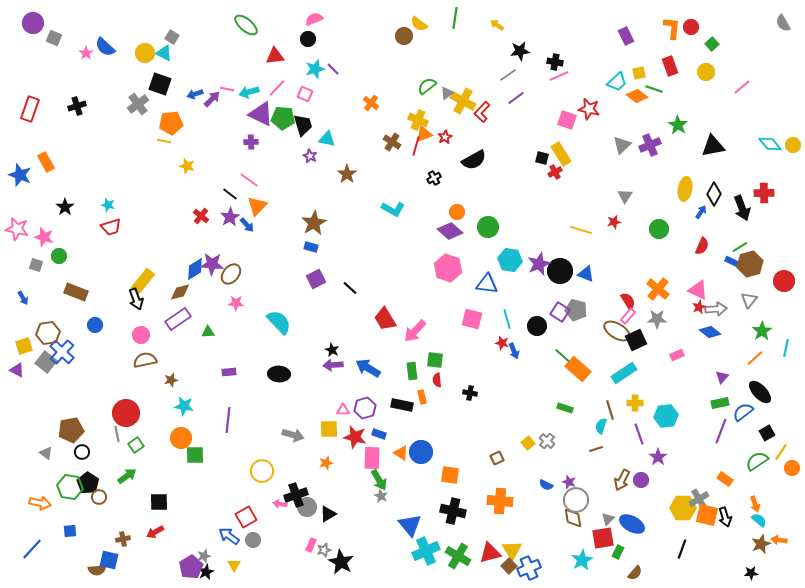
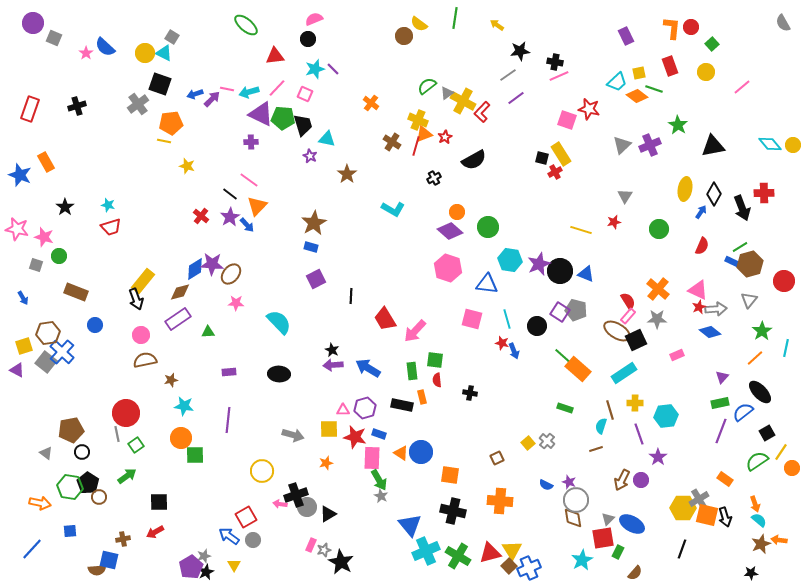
black line at (350, 288): moved 1 px right, 8 px down; rotated 49 degrees clockwise
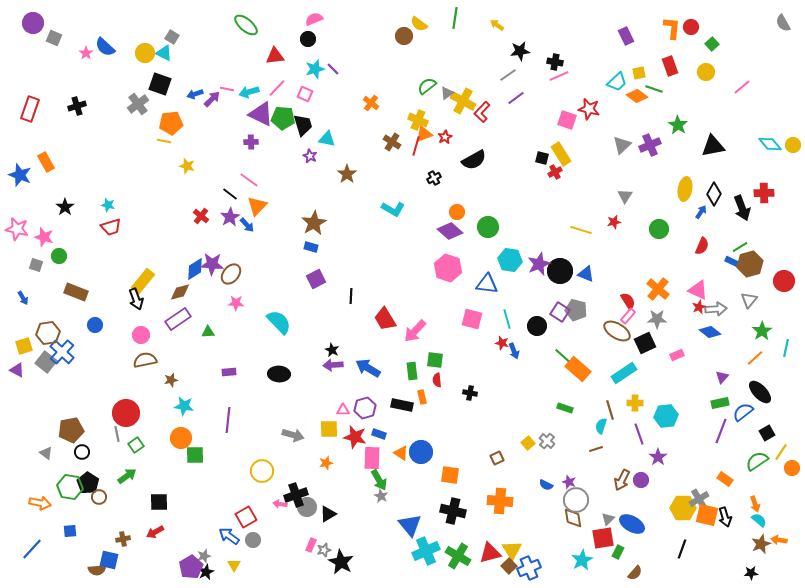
black square at (636, 340): moved 9 px right, 3 px down
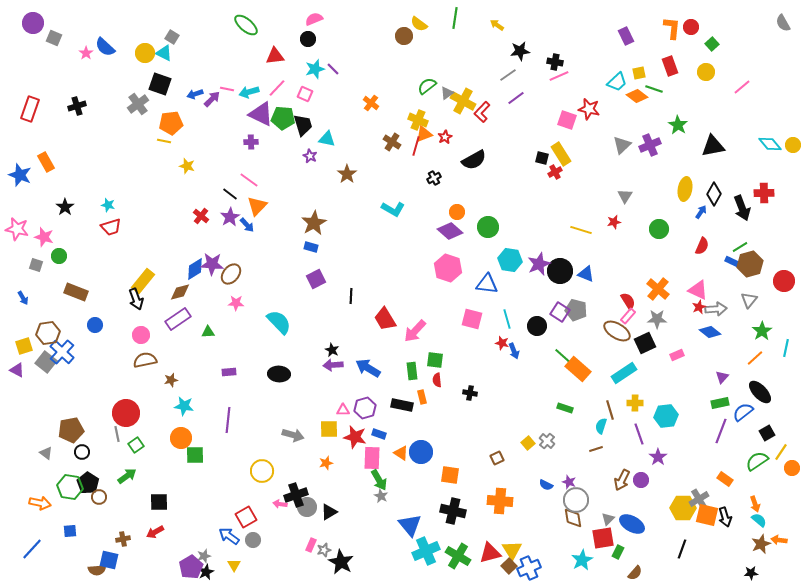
black triangle at (328, 514): moved 1 px right, 2 px up
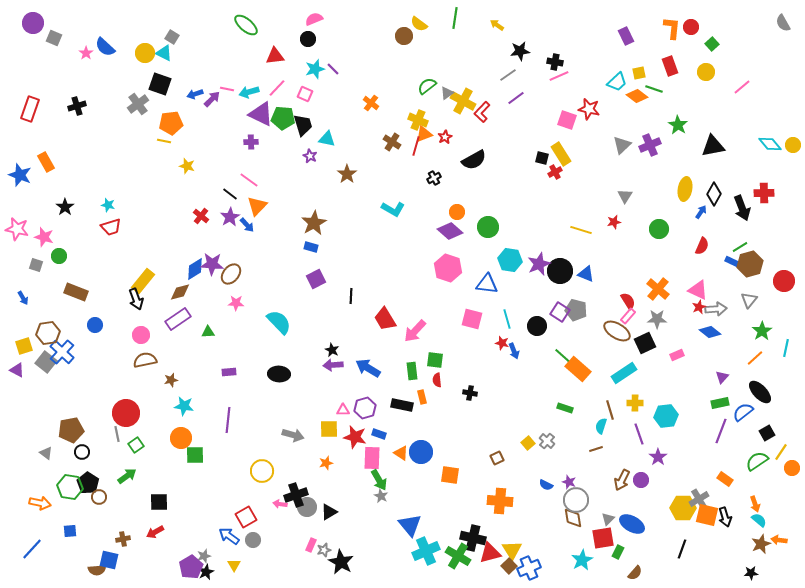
black cross at (453, 511): moved 20 px right, 27 px down
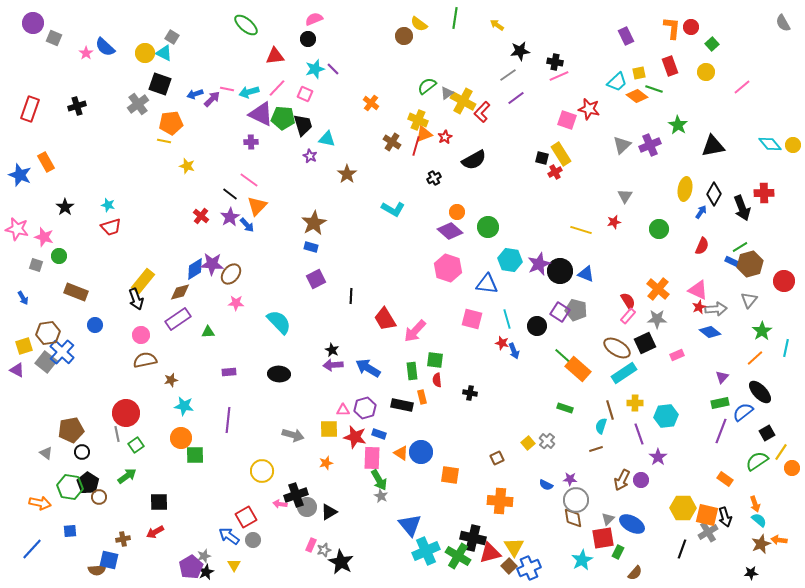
brown ellipse at (617, 331): moved 17 px down
purple star at (569, 482): moved 1 px right, 3 px up; rotated 16 degrees counterclockwise
gray cross at (699, 499): moved 9 px right, 33 px down
yellow triangle at (512, 550): moved 2 px right, 3 px up
